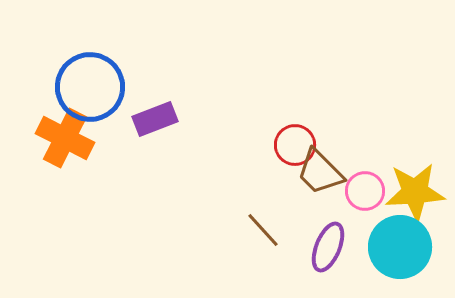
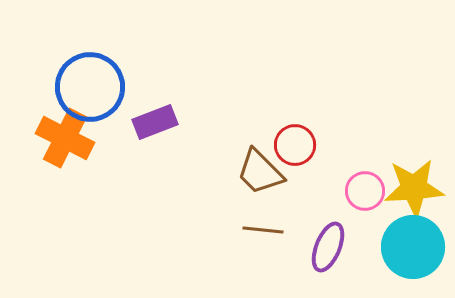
purple rectangle: moved 3 px down
brown trapezoid: moved 60 px left
yellow star: moved 1 px left, 4 px up
brown line: rotated 42 degrees counterclockwise
cyan circle: moved 13 px right
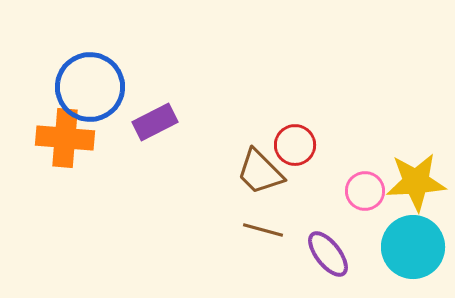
purple rectangle: rotated 6 degrees counterclockwise
orange cross: rotated 22 degrees counterclockwise
yellow star: moved 2 px right, 6 px up
brown line: rotated 9 degrees clockwise
purple ellipse: moved 7 px down; rotated 60 degrees counterclockwise
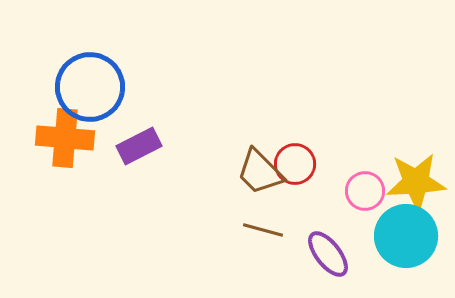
purple rectangle: moved 16 px left, 24 px down
red circle: moved 19 px down
cyan circle: moved 7 px left, 11 px up
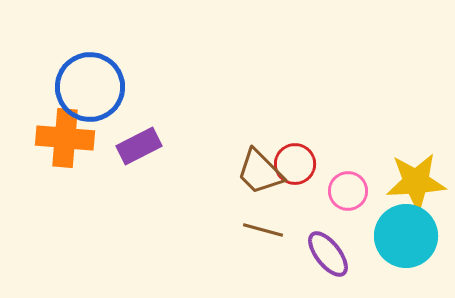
pink circle: moved 17 px left
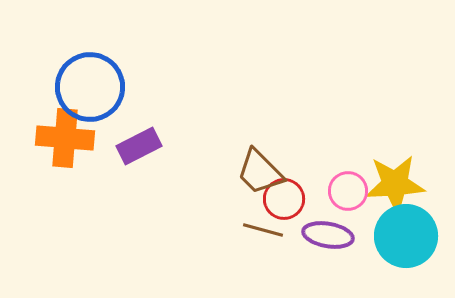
red circle: moved 11 px left, 35 px down
yellow star: moved 21 px left, 2 px down
purple ellipse: moved 19 px up; rotated 42 degrees counterclockwise
